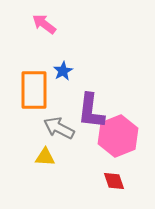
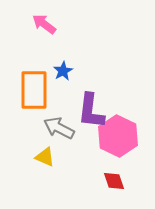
pink hexagon: rotated 12 degrees counterclockwise
yellow triangle: rotated 20 degrees clockwise
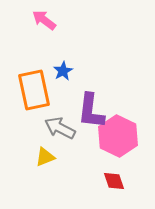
pink arrow: moved 4 px up
orange rectangle: rotated 12 degrees counterclockwise
gray arrow: moved 1 px right
yellow triangle: rotated 45 degrees counterclockwise
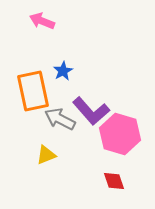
pink arrow: moved 2 px left, 1 px down; rotated 15 degrees counterclockwise
orange rectangle: moved 1 px left, 1 px down
purple L-shape: rotated 48 degrees counterclockwise
gray arrow: moved 9 px up
pink hexagon: moved 2 px right, 2 px up; rotated 9 degrees counterclockwise
yellow triangle: moved 1 px right, 2 px up
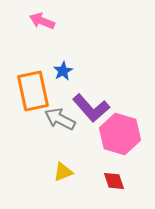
purple L-shape: moved 3 px up
yellow triangle: moved 17 px right, 17 px down
